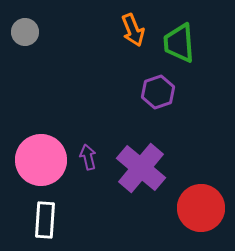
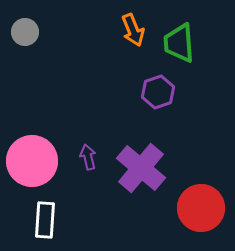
pink circle: moved 9 px left, 1 px down
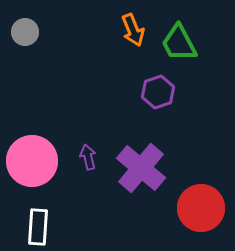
green trapezoid: rotated 24 degrees counterclockwise
white rectangle: moved 7 px left, 7 px down
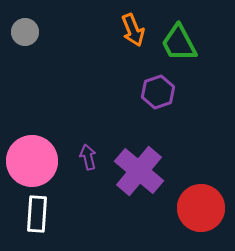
purple cross: moved 2 px left, 3 px down
white rectangle: moved 1 px left, 13 px up
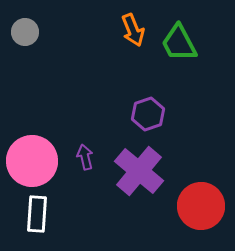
purple hexagon: moved 10 px left, 22 px down
purple arrow: moved 3 px left
red circle: moved 2 px up
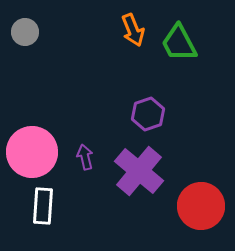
pink circle: moved 9 px up
white rectangle: moved 6 px right, 8 px up
